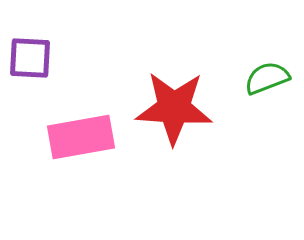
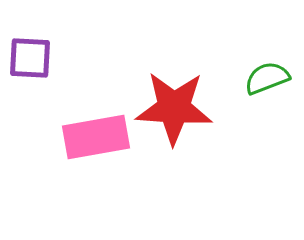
pink rectangle: moved 15 px right
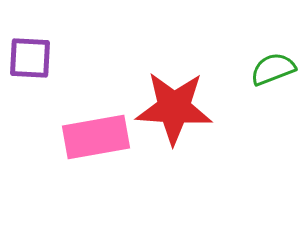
green semicircle: moved 6 px right, 9 px up
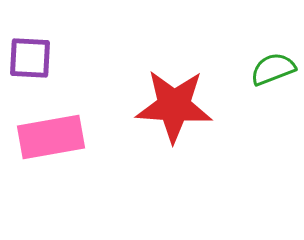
red star: moved 2 px up
pink rectangle: moved 45 px left
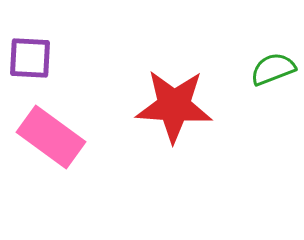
pink rectangle: rotated 46 degrees clockwise
